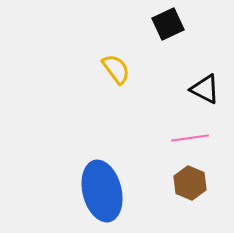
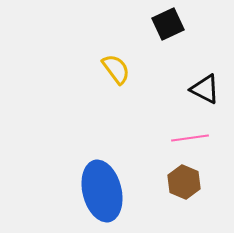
brown hexagon: moved 6 px left, 1 px up
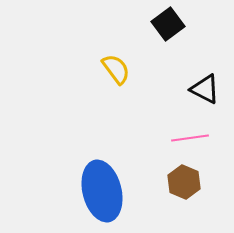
black square: rotated 12 degrees counterclockwise
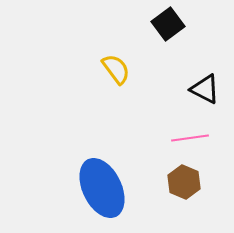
blue ellipse: moved 3 px up; rotated 12 degrees counterclockwise
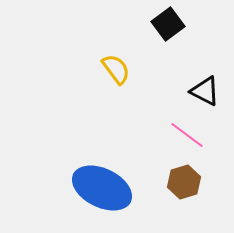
black triangle: moved 2 px down
pink line: moved 3 px left, 3 px up; rotated 45 degrees clockwise
brown hexagon: rotated 20 degrees clockwise
blue ellipse: rotated 38 degrees counterclockwise
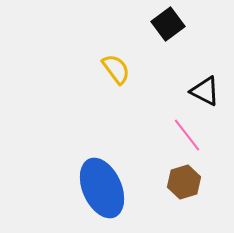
pink line: rotated 15 degrees clockwise
blue ellipse: rotated 40 degrees clockwise
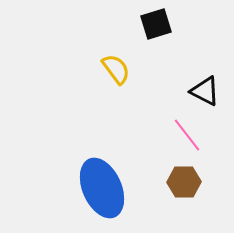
black square: moved 12 px left; rotated 20 degrees clockwise
brown hexagon: rotated 16 degrees clockwise
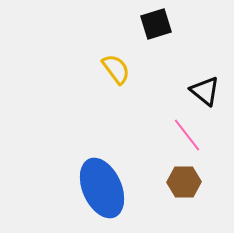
black triangle: rotated 12 degrees clockwise
